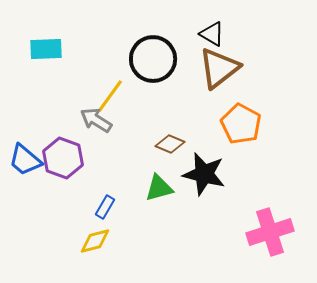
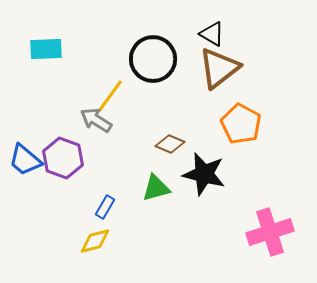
green triangle: moved 3 px left
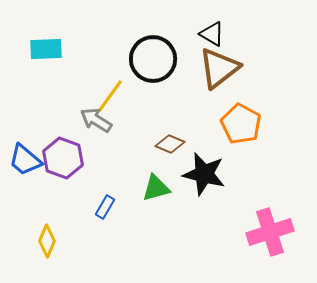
yellow diamond: moved 48 px left; rotated 52 degrees counterclockwise
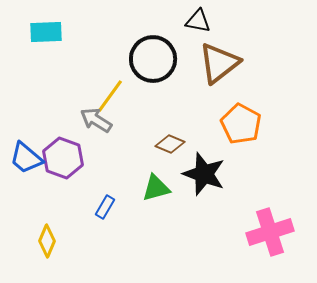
black triangle: moved 14 px left, 13 px up; rotated 20 degrees counterclockwise
cyan rectangle: moved 17 px up
brown triangle: moved 5 px up
blue trapezoid: moved 1 px right, 2 px up
black star: rotated 6 degrees clockwise
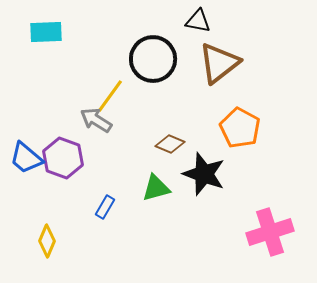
orange pentagon: moved 1 px left, 4 px down
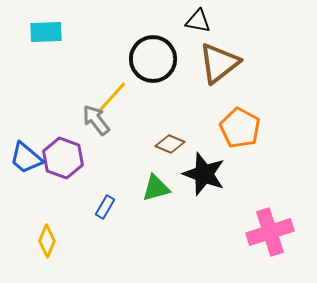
yellow line: moved 2 px right, 1 px down; rotated 6 degrees clockwise
gray arrow: rotated 20 degrees clockwise
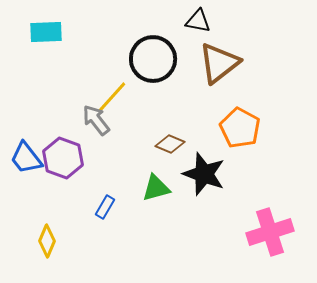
blue trapezoid: rotated 12 degrees clockwise
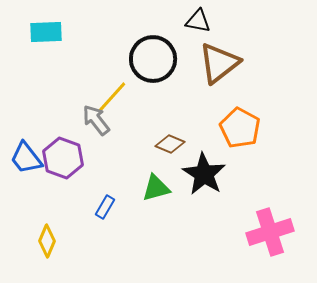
black star: rotated 12 degrees clockwise
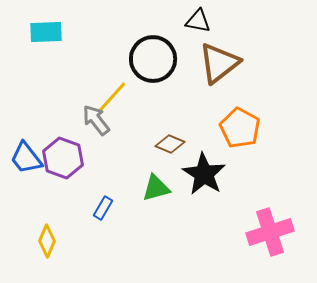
blue rectangle: moved 2 px left, 1 px down
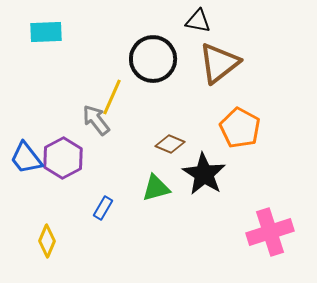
yellow line: rotated 18 degrees counterclockwise
purple hexagon: rotated 12 degrees clockwise
